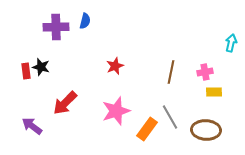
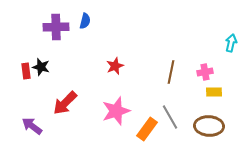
brown ellipse: moved 3 px right, 4 px up
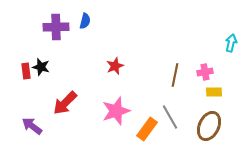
brown line: moved 4 px right, 3 px down
brown ellipse: rotated 68 degrees counterclockwise
